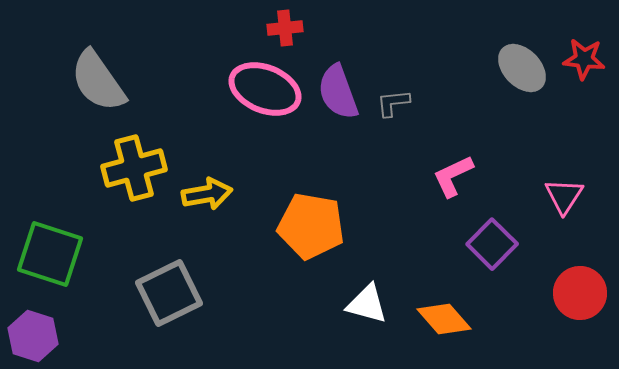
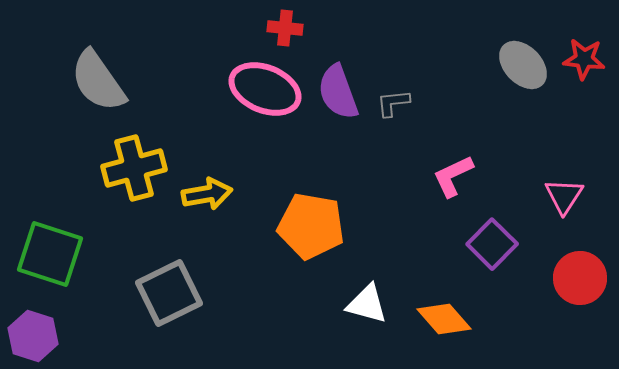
red cross: rotated 12 degrees clockwise
gray ellipse: moved 1 px right, 3 px up
red circle: moved 15 px up
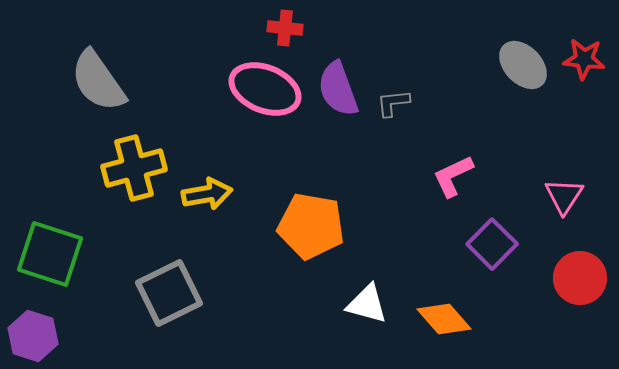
purple semicircle: moved 3 px up
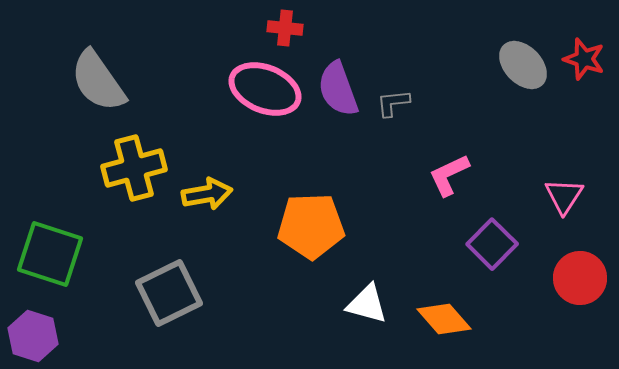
red star: rotated 12 degrees clockwise
pink L-shape: moved 4 px left, 1 px up
orange pentagon: rotated 12 degrees counterclockwise
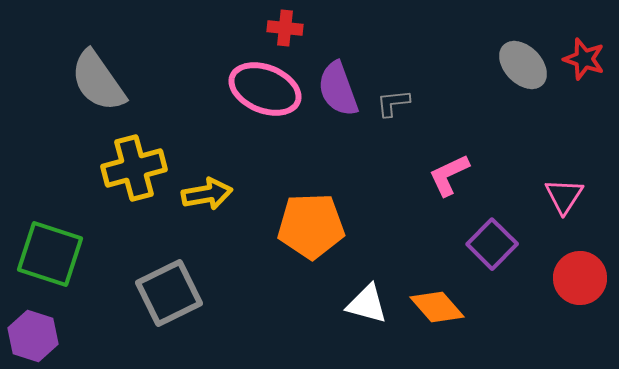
orange diamond: moved 7 px left, 12 px up
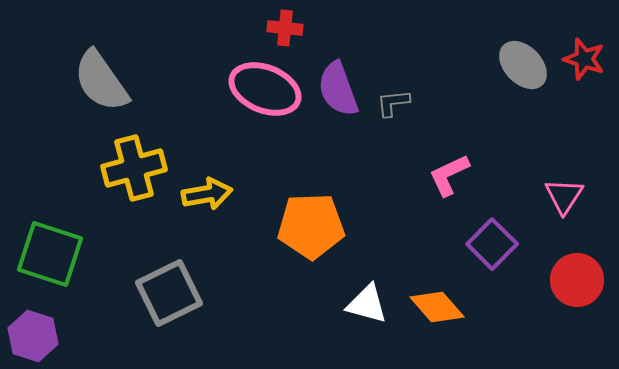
gray semicircle: moved 3 px right
red circle: moved 3 px left, 2 px down
